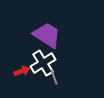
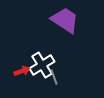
purple trapezoid: moved 18 px right, 15 px up
white cross: moved 1 px left, 2 px down
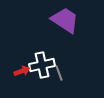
white cross: rotated 20 degrees clockwise
gray line: moved 5 px right, 4 px up
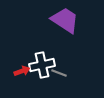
gray line: rotated 49 degrees counterclockwise
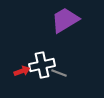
purple trapezoid: rotated 64 degrees counterclockwise
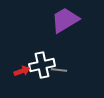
gray line: moved 3 px up; rotated 14 degrees counterclockwise
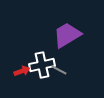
purple trapezoid: moved 2 px right, 15 px down
gray line: rotated 21 degrees clockwise
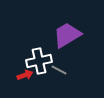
white cross: moved 3 px left, 4 px up
red arrow: moved 3 px right, 4 px down
